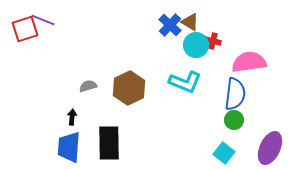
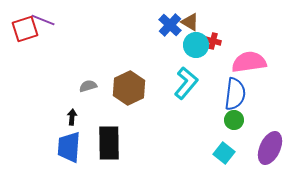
cyan L-shape: moved 1 px right, 1 px down; rotated 72 degrees counterclockwise
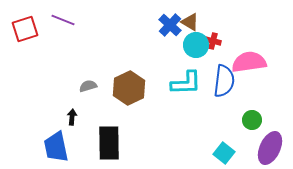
purple line: moved 20 px right
cyan L-shape: rotated 48 degrees clockwise
blue semicircle: moved 11 px left, 13 px up
green circle: moved 18 px right
blue trapezoid: moved 13 px left; rotated 16 degrees counterclockwise
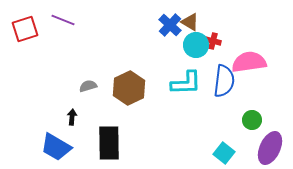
blue trapezoid: rotated 48 degrees counterclockwise
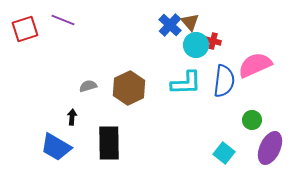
brown triangle: rotated 18 degrees clockwise
pink semicircle: moved 6 px right, 3 px down; rotated 16 degrees counterclockwise
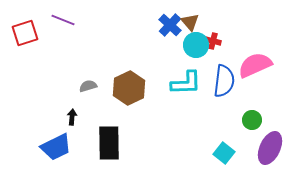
red square: moved 4 px down
blue trapezoid: rotated 56 degrees counterclockwise
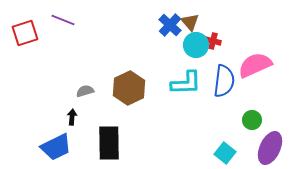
gray semicircle: moved 3 px left, 5 px down
cyan square: moved 1 px right
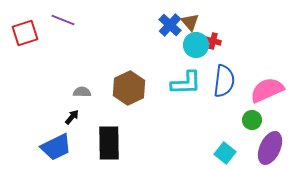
pink semicircle: moved 12 px right, 25 px down
gray semicircle: moved 3 px left, 1 px down; rotated 18 degrees clockwise
black arrow: rotated 35 degrees clockwise
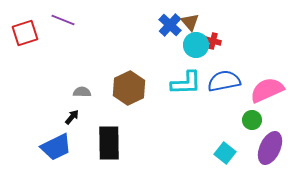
blue semicircle: rotated 108 degrees counterclockwise
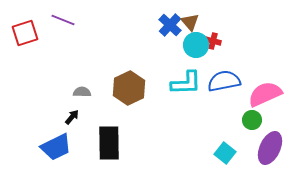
pink semicircle: moved 2 px left, 4 px down
